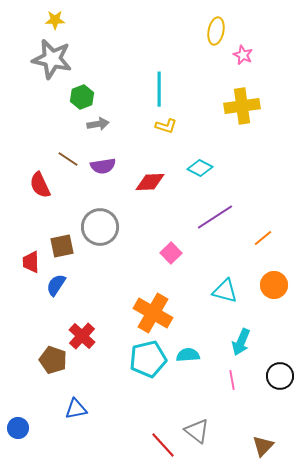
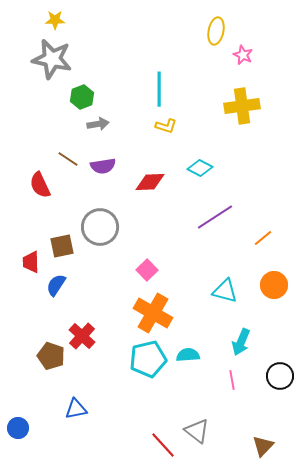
pink square: moved 24 px left, 17 px down
brown pentagon: moved 2 px left, 4 px up
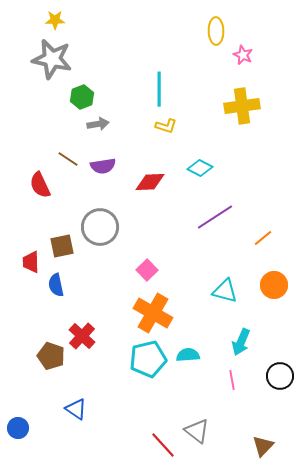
yellow ellipse: rotated 12 degrees counterclockwise
blue semicircle: rotated 45 degrees counterclockwise
blue triangle: rotated 45 degrees clockwise
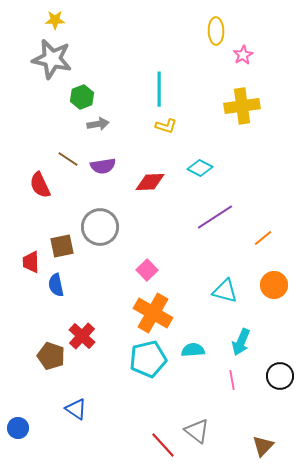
pink star: rotated 18 degrees clockwise
cyan semicircle: moved 5 px right, 5 px up
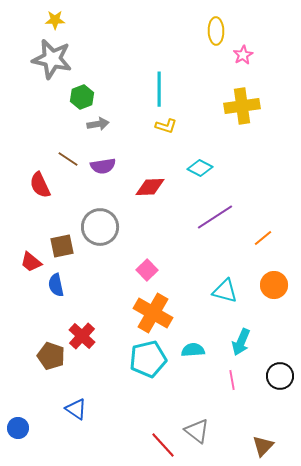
red diamond: moved 5 px down
red trapezoid: rotated 50 degrees counterclockwise
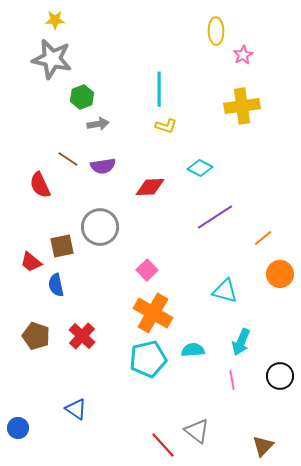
orange circle: moved 6 px right, 11 px up
brown pentagon: moved 15 px left, 20 px up
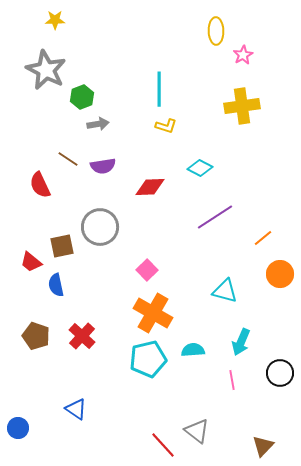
gray star: moved 6 px left, 11 px down; rotated 15 degrees clockwise
black circle: moved 3 px up
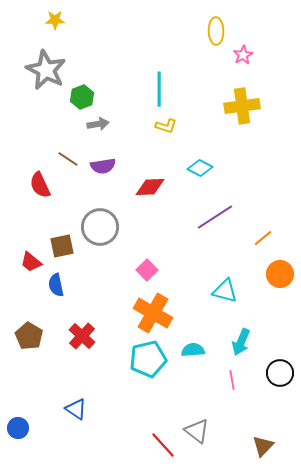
brown pentagon: moved 7 px left; rotated 12 degrees clockwise
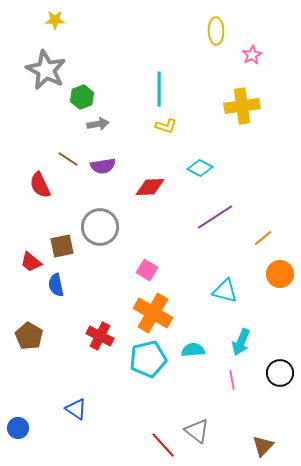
pink star: moved 9 px right
pink square: rotated 15 degrees counterclockwise
red cross: moved 18 px right; rotated 16 degrees counterclockwise
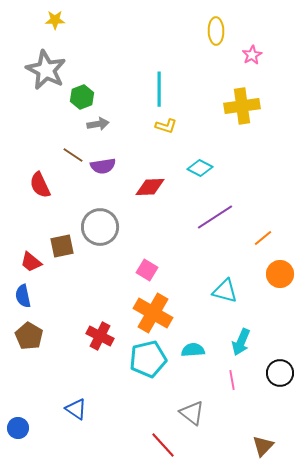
brown line: moved 5 px right, 4 px up
blue semicircle: moved 33 px left, 11 px down
gray triangle: moved 5 px left, 18 px up
